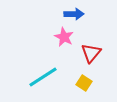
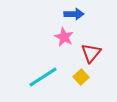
yellow square: moved 3 px left, 6 px up; rotated 14 degrees clockwise
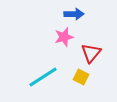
pink star: rotated 30 degrees clockwise
yellow square: rotated 21 degrees counterclockwise
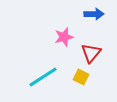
blue arrow: moved 20 px right
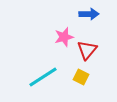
blue arrow: moved 5 px left
red triangle: moved 4 px left, 3 px up
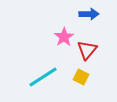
pink star: rotated 18 degrees counterclockwise
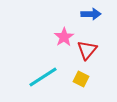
blue arrow: moved 2 px right
yellow square: moved 2 px down
